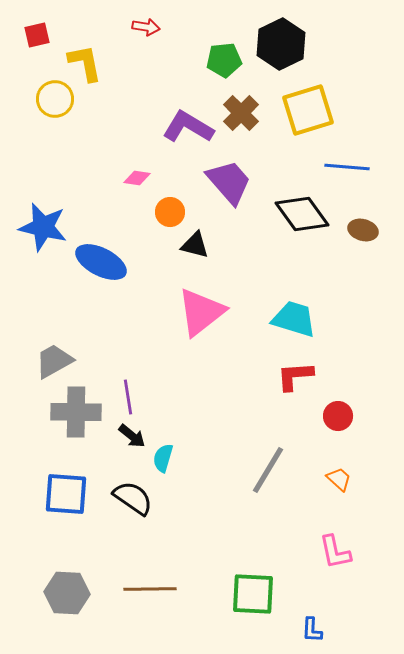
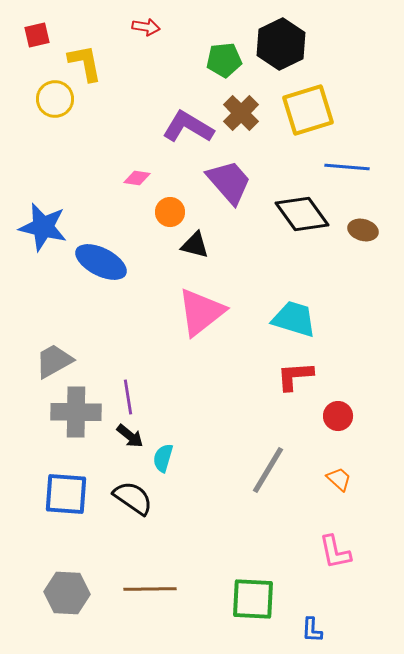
black arrow: moved 2 px left
green square: moved 5 px down
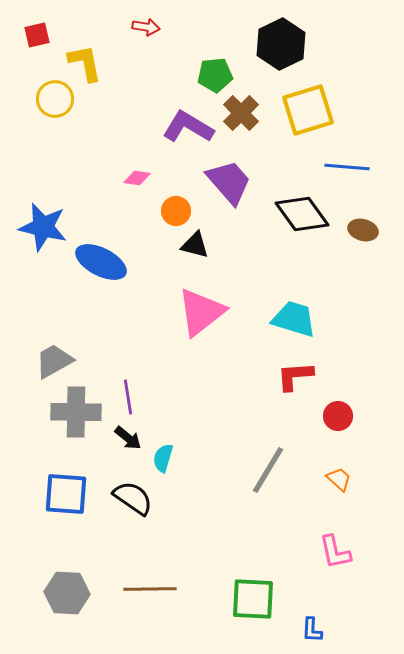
green pentagon: moved 9 px left, 15 px down
orange circle: moved 6 px right, 1 px up
black arrow: moved 2 px left, 2 px down
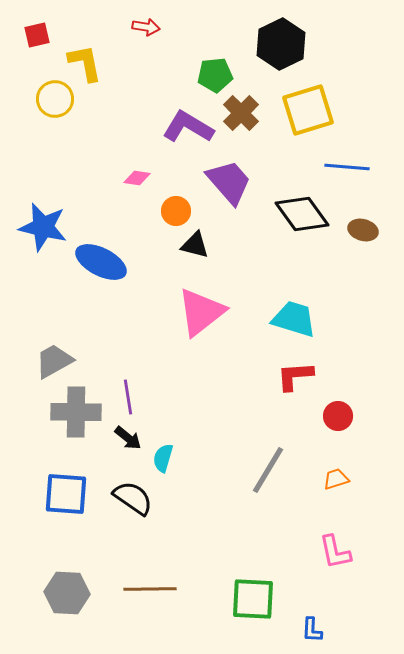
orange trapezoid: moved 3 px left; rotated 60 degrees counterclockwise
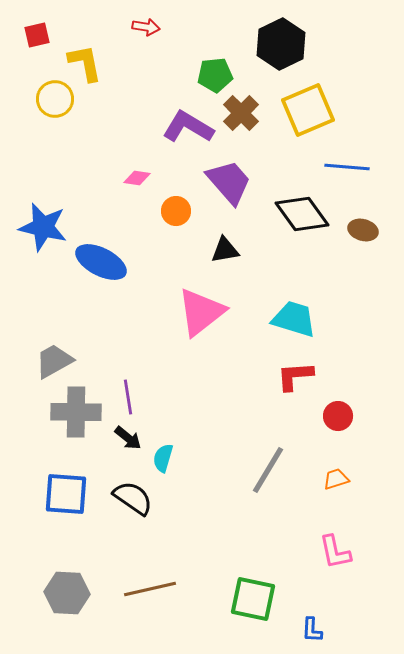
yellow square: rotated 6 degrees counterclockwise
black triangle: moved 30 px right, 5 px down; rotated 24 degrees counterclockwise
brown line: rotated 12 degrees counterclockwise
green square: rotated 9 degrees clockwise
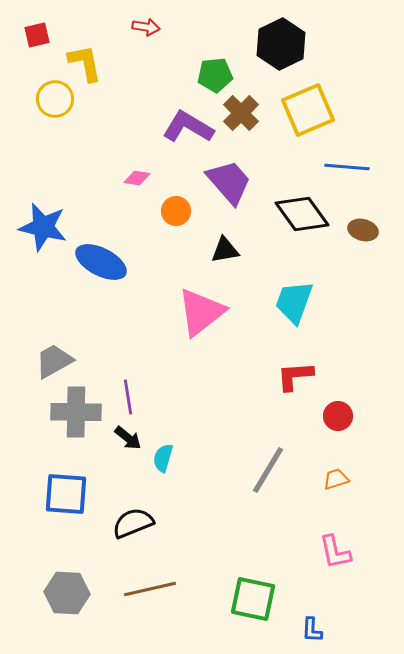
cyan trapezoid: moved 17 px up; rotated 87 degrees counterclockwise
black semicircle: moved 25 px down; rotated 57 degrees counterclockwise
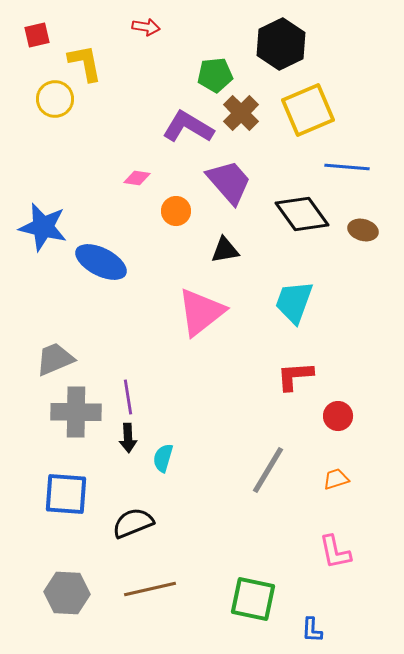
gray trapezoid: moved 1 px right, 2 px up; rotated 6 degrees clockwise
black arrow: rotated 48 degrees clockwise
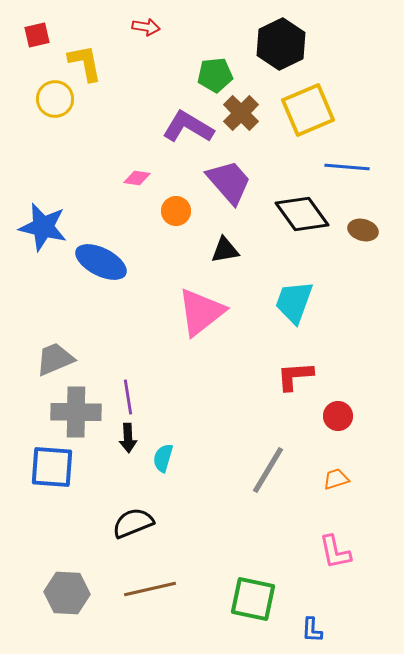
blue square: moved 14 px left, 27 px up
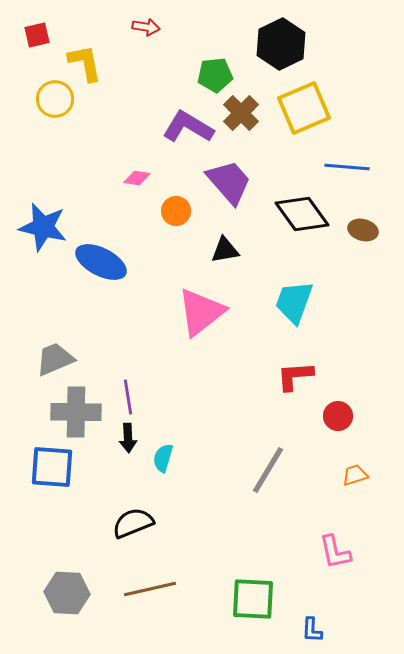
yellow square: moved 4 px left, 2 px up
orange trapezoid: moved 19 px right, 4 px up
green square: rotated 9 degrees counterclockwise
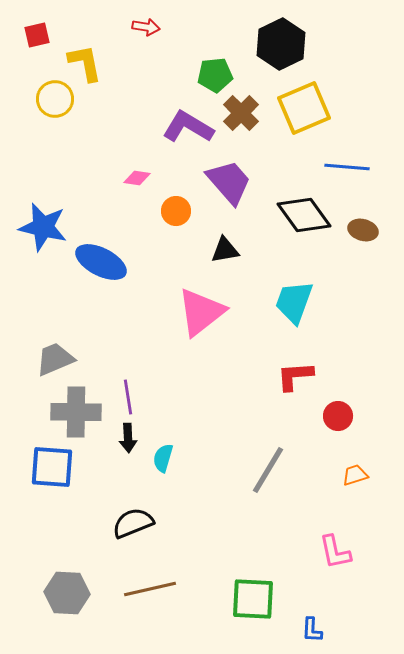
black diamond: moved 2 px right, 1 px down
